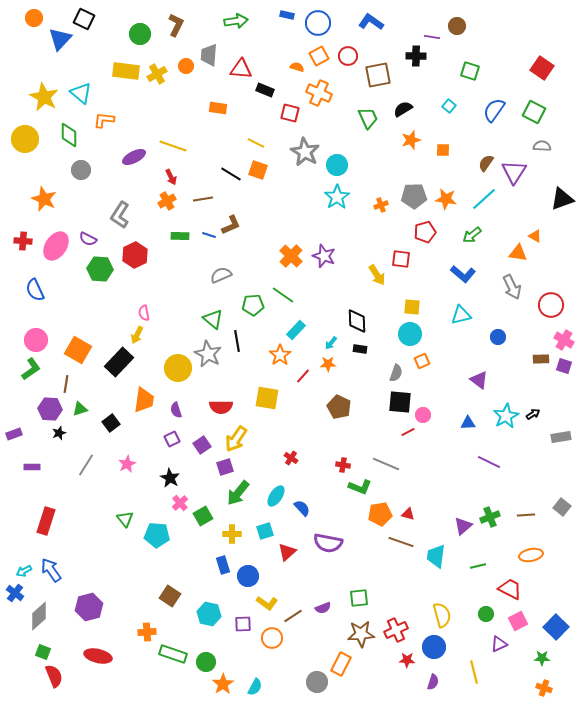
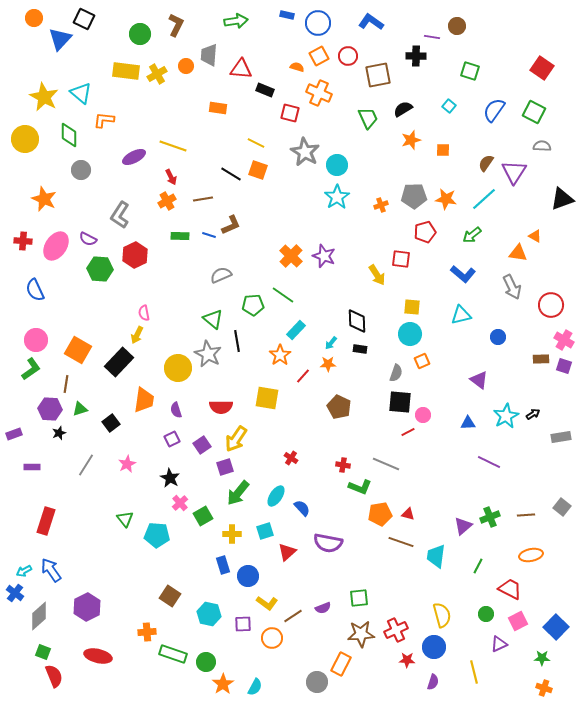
green line at (478, 566): rotated 49 degrees counterclockwise
purple hexagon at (89, 607): moved 2 px left; rotated 12 degrees counterclockwise
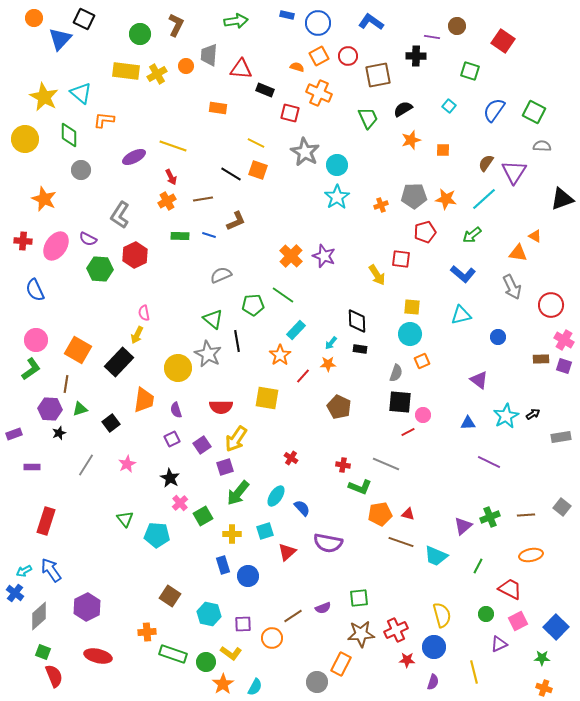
red square at (542, 68): moved 39 px left, 27 px up
brown L-shape at (231, 225): moved 5 px right, 4 px up
cyan trapezoid at (436, 556): rotated 75 degrees counterclockwise
yellow L-shape at (267, 603): moved 36 px left, 50 px down
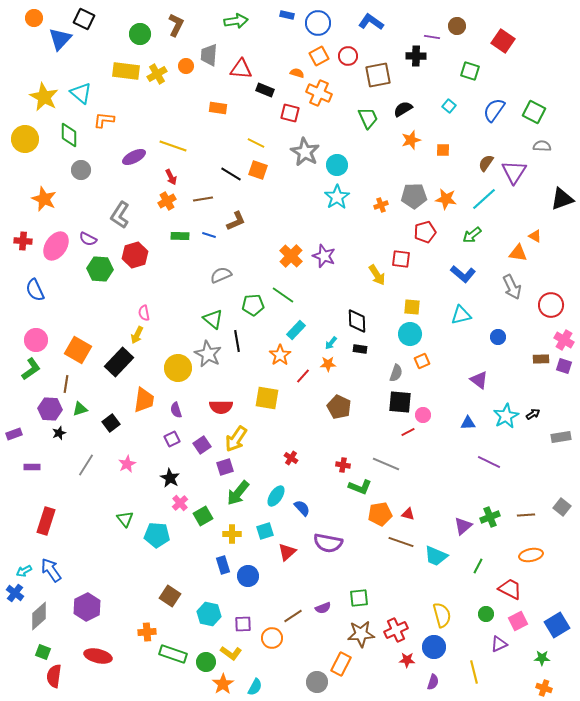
orange semicircle at (297, 67): moved 6 px down
red hexagon at (135, 255): rotated 10 degrees clockwise
blue square at (556, 627): moved 1 px right, 2 px up; rotated 15 degrees clockwise
red semicircle at (54, 676): rotated 150 degrees counterclockwise
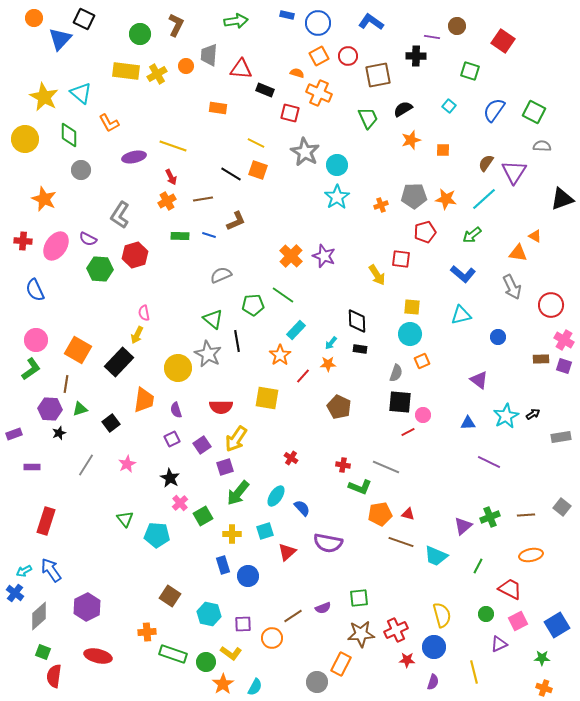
orange L-shape at (104, 120): moved 5 px right, 3 px down; rotated 125 degrees counterclockwise
purple ellipse at (134, 157): rotated 15 degrees clockwise
gray line at (386, 464): moved 3 px down
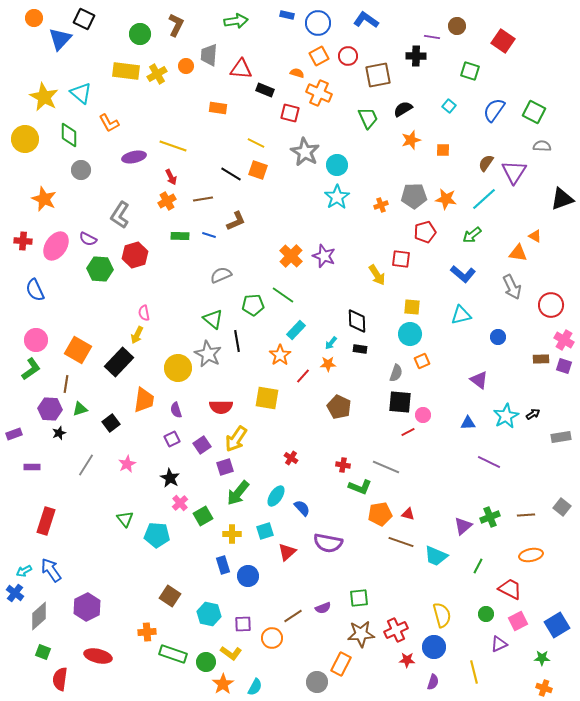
blue L-shape at (371, 22): moved 5 px left, 2 px up
red semicircle at (54, 676): moved 6 px right, 3 px down
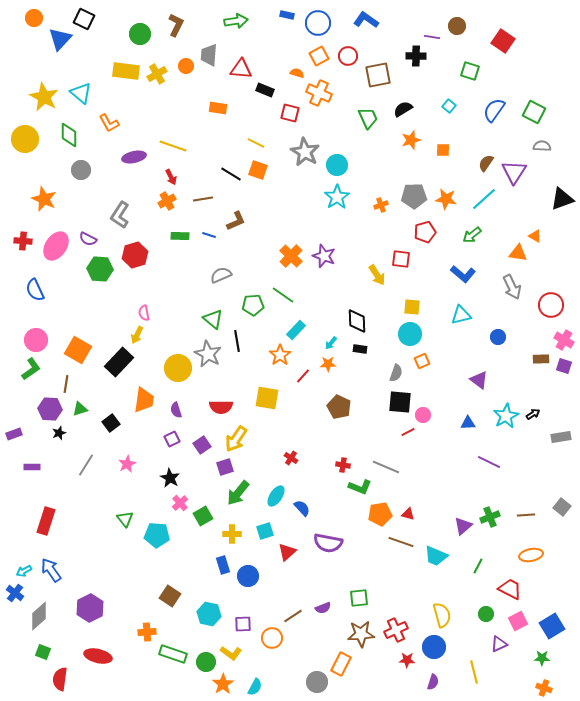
purple hexagon at (87, 607): moved 3 px right, 1 px down
blue square at (557, 625): moved 5 px left, 1 px down
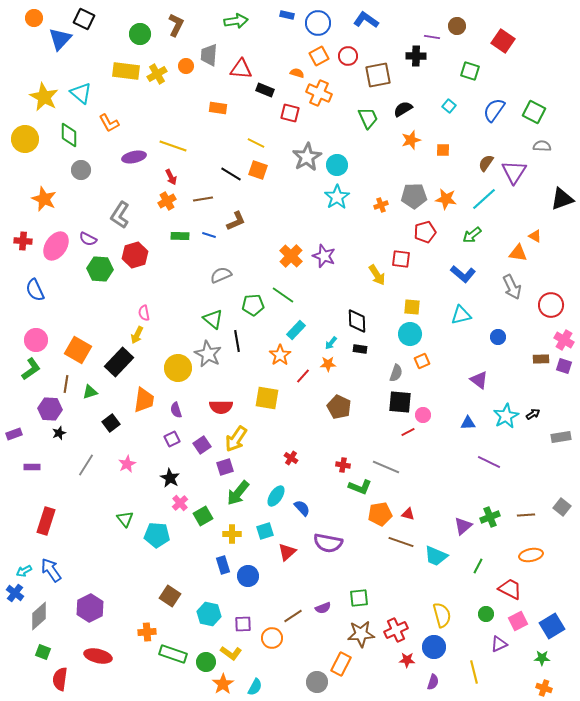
gray star at (305, 152): moved 2 px right, 5 px down; rotated 12 degrees clockwise
green triangle at (80, 409): moved 10 px right, 17 px up
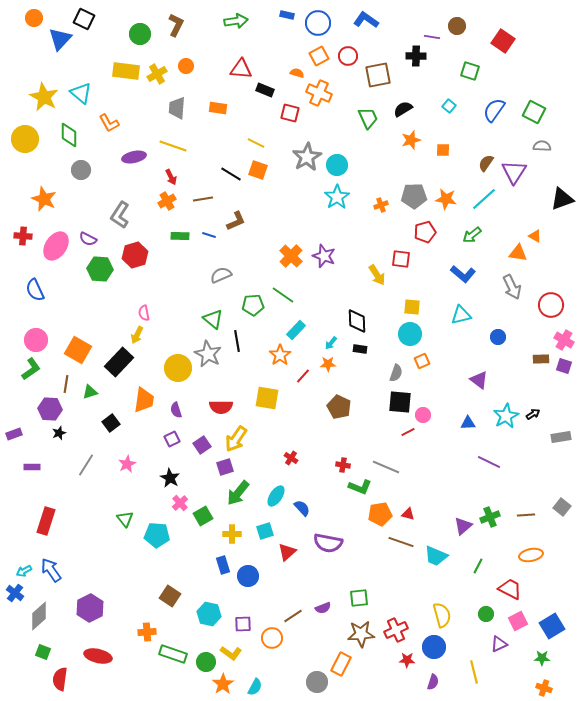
gray trapezoid at (209, 55): moved 32 px left, 53 px down
red cross at (23, 241): moved 5 px up
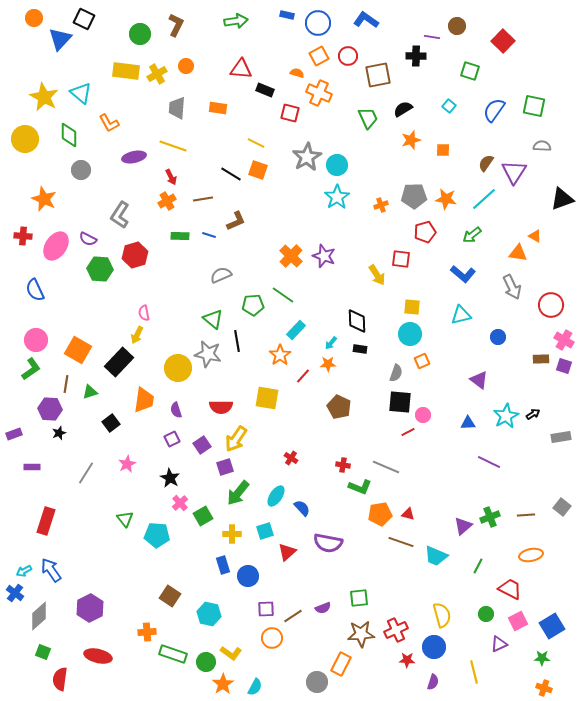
red square at (503, 41): rotated 10 degrees clockwise
green square at (534, 112): moved 6 px up; rotated 15 degrees counterclockwise
gray star at (208, 354): rotated 16 degrees counterclockwise
gray line at (86, 465): moved 8 px down
purple square at (243, 624): moved 23 px right, 15 px up
